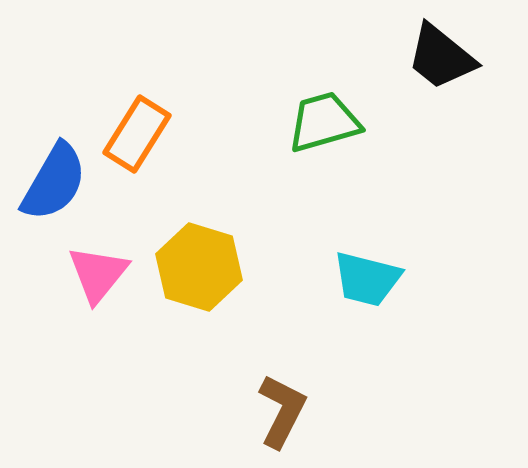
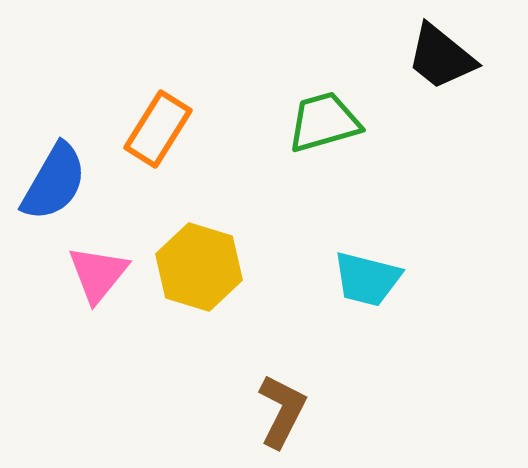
orange rectangle: moved 21 px right, 5 px up
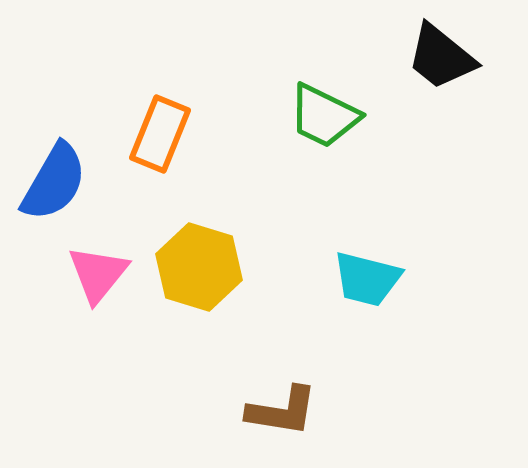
green trapezoid: moved 6 px up; rotated 138 degrees counterclockwise
orange rectangle: moved 2 px right, 5 px down; rotated 10 degrees counterclockwise
brown L-shape: rotated 72 degrees clockwise
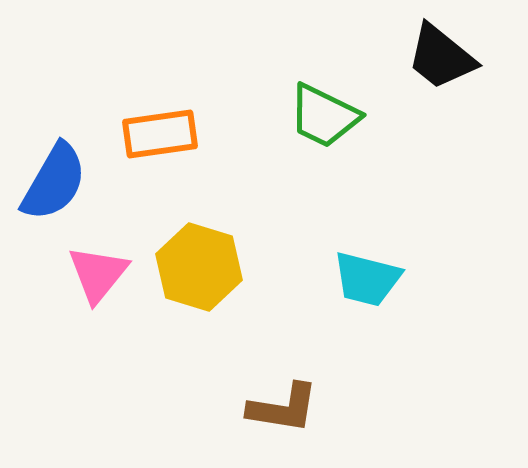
orange rectangle: rotated 60 degrees clockwise
brown L-shape: moved 1 px right, 3 px up
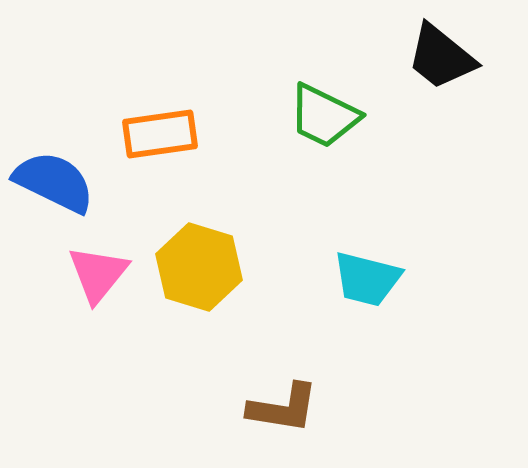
blue semicircle: rotated 94 degrees counterclockwise
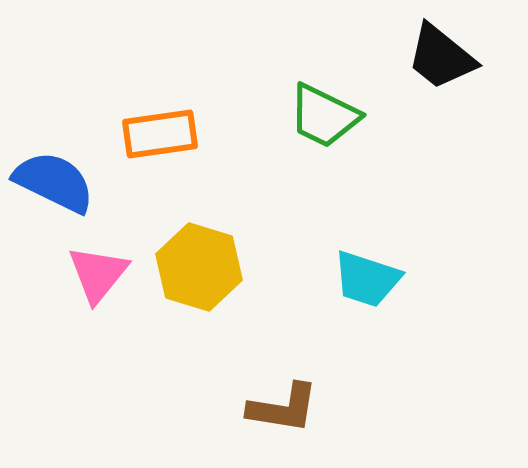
cyan trapezoid: rotated 4 degrees clockwise
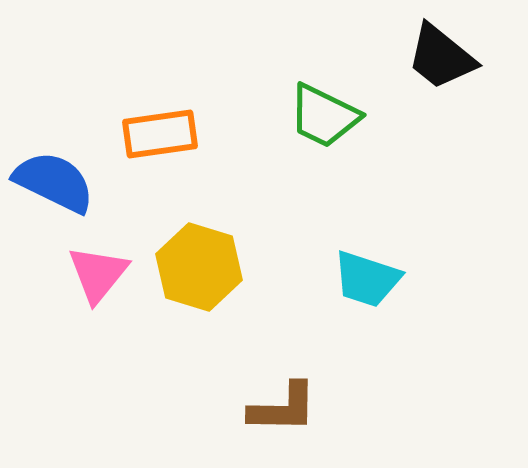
brown L-shape: rotated 8 degrees counterclockwise
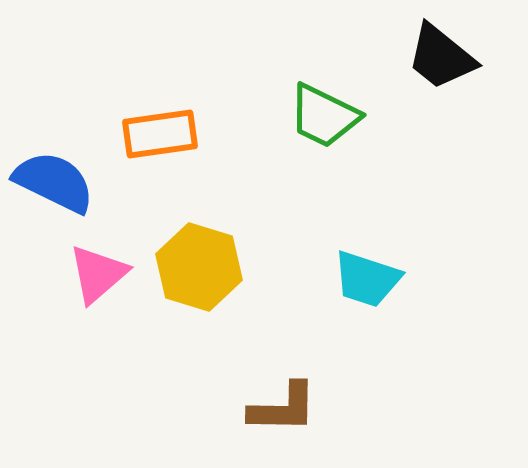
pink triangle: rotated 10 degrees clockwise
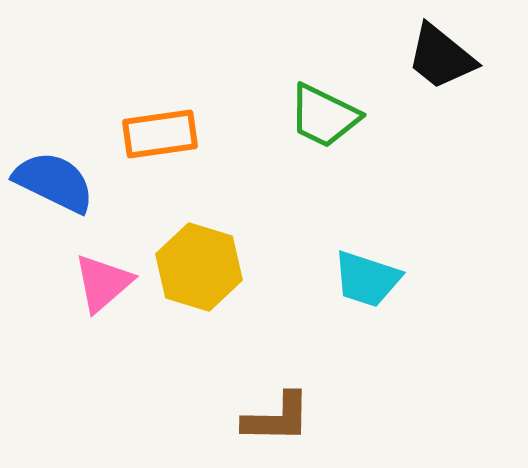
pink triangle: moved 5 px right, 9 px down
brown L-shape: moved 6 px left, 10 px down
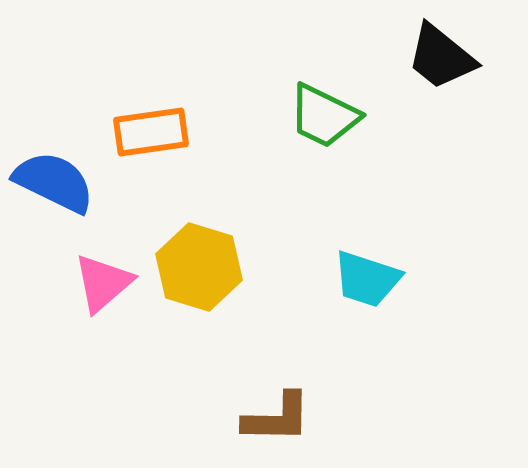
orange rectangle: moved 9 px left, 2 px up
